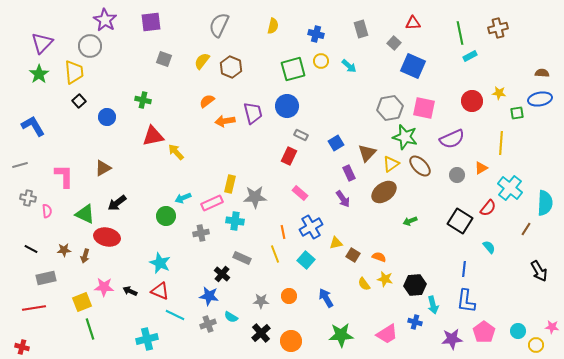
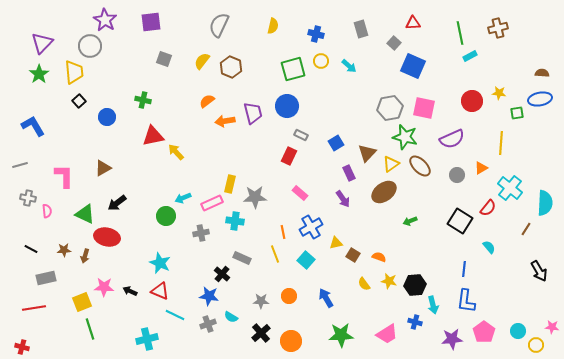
yellow star at (385, 279): moved 4 px right, 2 px down
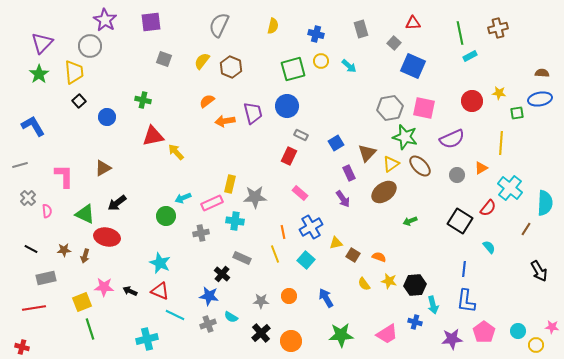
gray cross at (28, 198): rotated 35 degrees clockwise
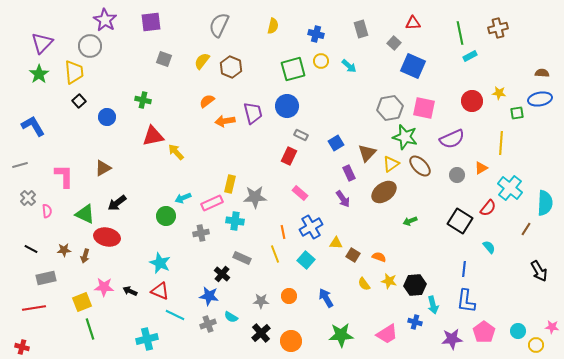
yellow triangle at (336, 243): rotated 16 degrees clockwise
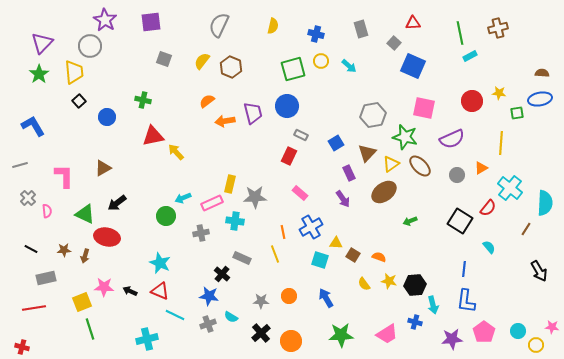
gray hexagon at (390, 108): moved 17 px left, 7 px down
cyan square at (306, 260): moved 14 px right; rotated 24 degrees counterclockwise
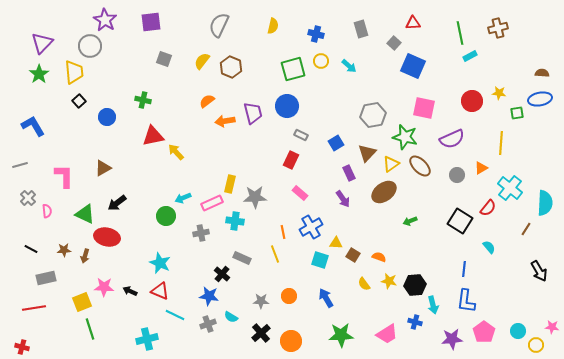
red rectangle at (289, 156): moved 2 px right, 4 px down
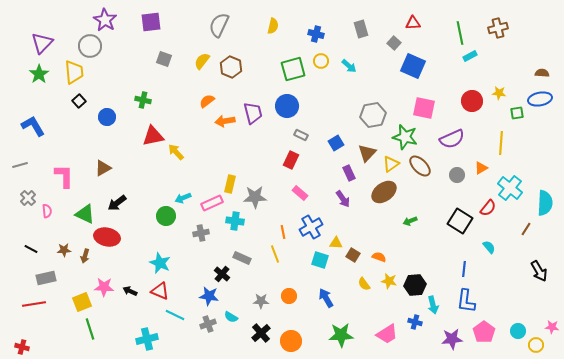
red line at (34, 308): moved 4 px up
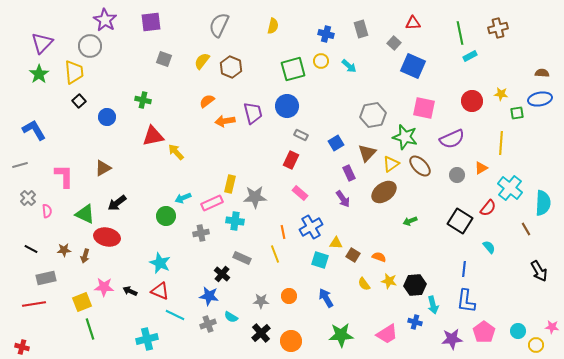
blue cross at (316, 34): moved 10 px right
yellow star at (499, 93): moved 2 px right, 1 px down
blue L-shape at (33, 126): moved 1 px right, 4 px down
cyan semicircle at (545, 203): moved 2 px left
brown line at (526, 229): rotated 64 degrees counterclockwise
